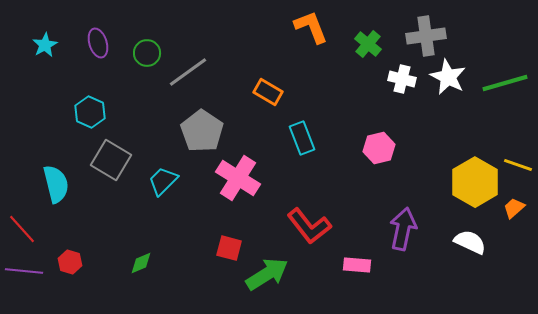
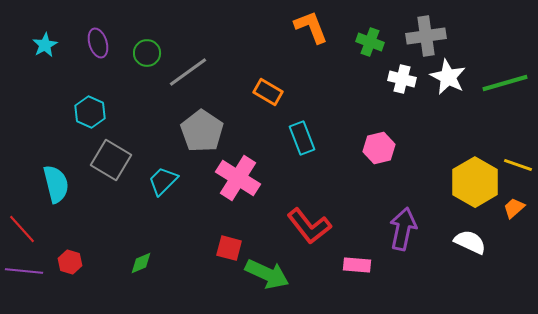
green cross: moved 2 px right, 2 px up; rotated 20 degrees counterclockwise
green arrow: rotated 57 degrees clockwise
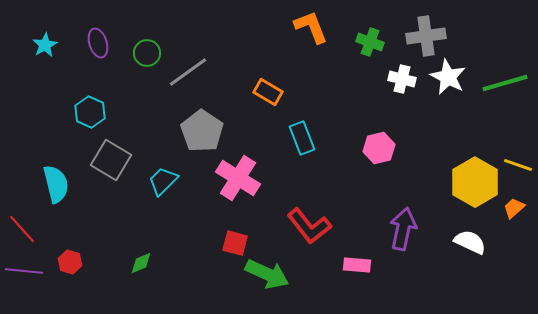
red square: moved 6 px right, 5 px up
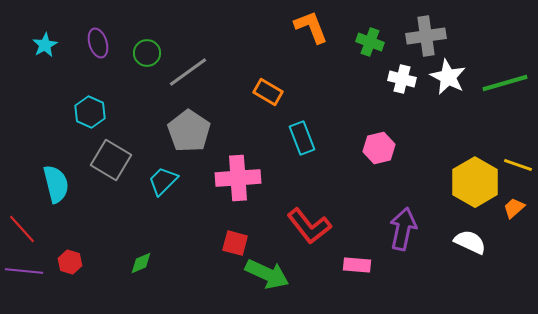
gray pentagon: moved 13 px left
pink cross: rotated 36 degrees counterclockwise
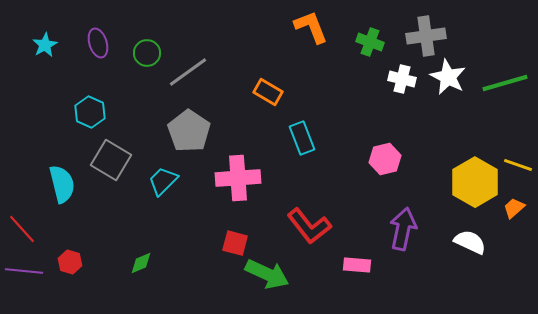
pink hexagon: moved 6 px right, 11 px down
cyan semicircle: moved 6 px right
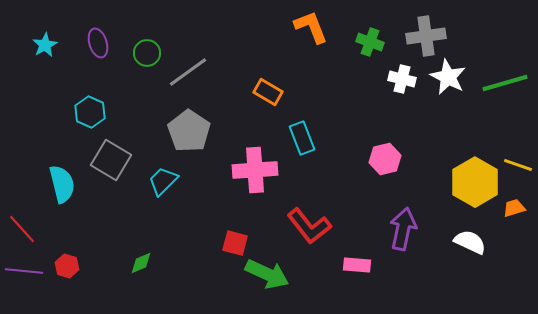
pink cross: moved 17 px right, 8 px up
orange trapezoid: rotated 25 degrees clockwise
red hexagon: moved 3 px left, 4 px down
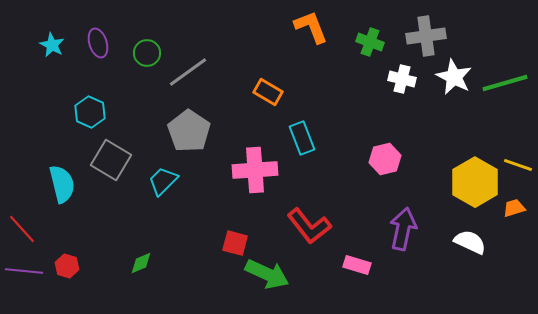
cyan star: moved 7 px right; rotated 15 degrees counterclockwise
white star: moved 6 px right
pink rectangle: rotated 12 degrees clockwise
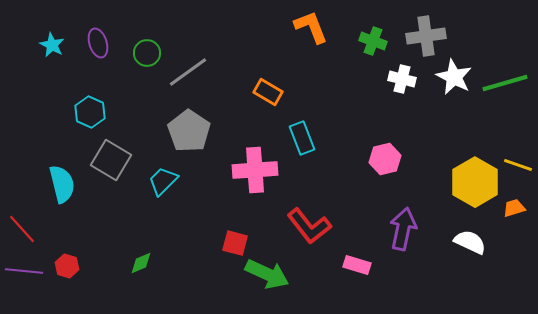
green cross: moved 3 px right, 1 px up
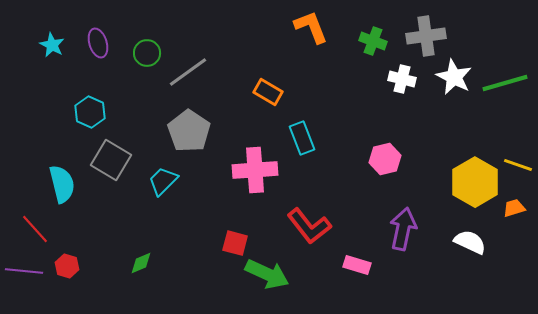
red line: moved 13 px right
